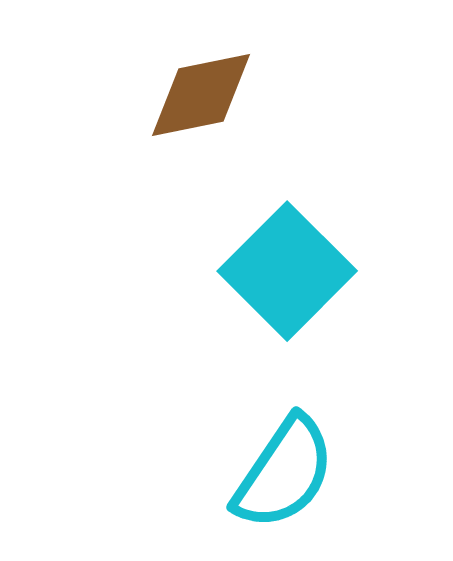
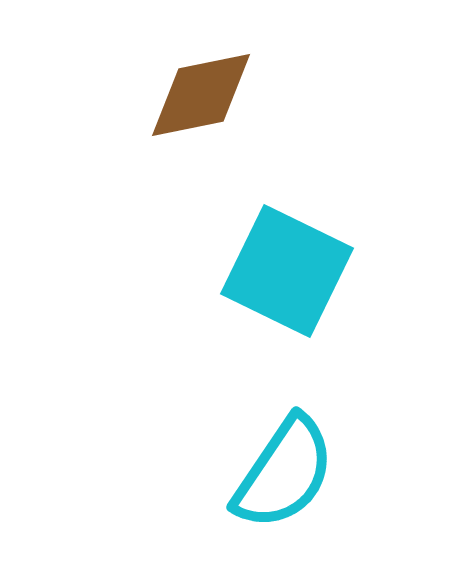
cyan square: rotated 19 degrees counterclockwise
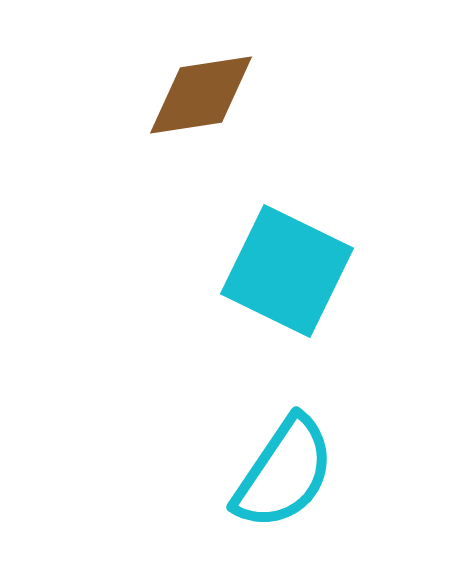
brown diamond: rotated 3 degrees clockwise
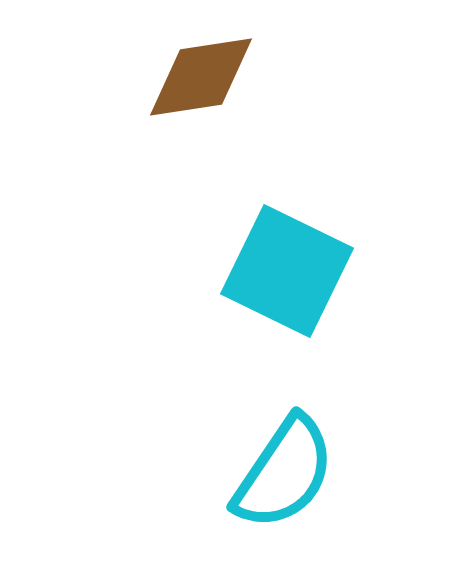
brown diamond: moved 18 px up
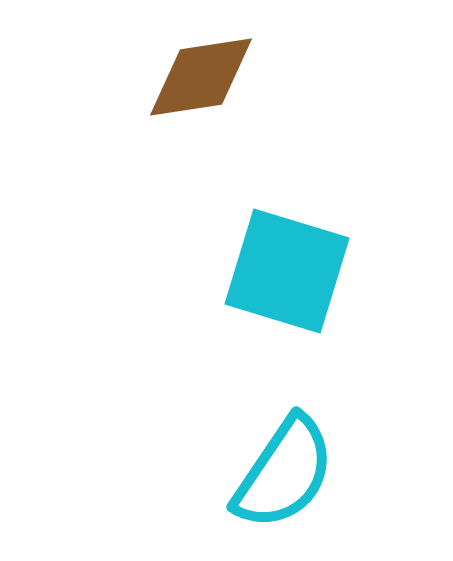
cyan square: rotated 9 degrees counterclockwise
